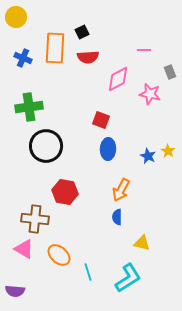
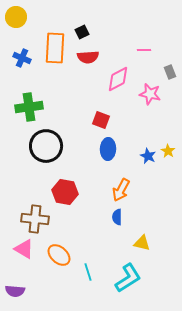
blue cross: moved 1 px left
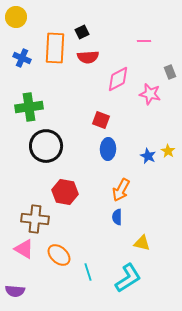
pink line: moved 9 px up
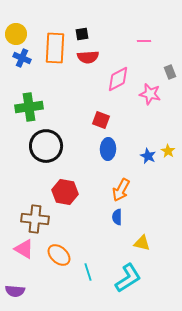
yellow circle: moved 17 px down
black square: moved 2 px down; rotated 16 degrees clockwise
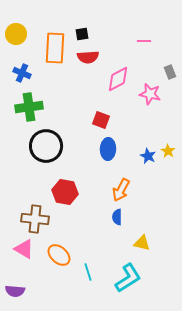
blue cross: moved 15 px down
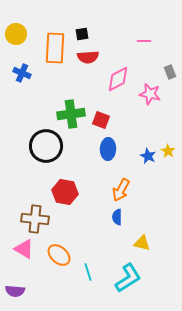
green cross: moved 42 px right, 7 px down
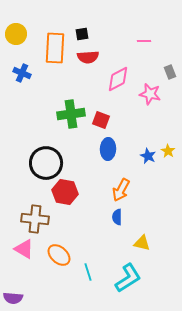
black circle: moved 17 px down
purple semicircle: moved 2 px left, 7 px down
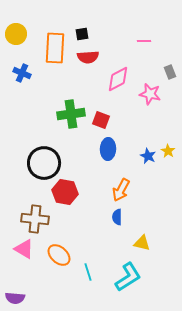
black circle: moved 2 px left
cyan L-shape: moved 1 px up
purple semicircle: moved 2 px right
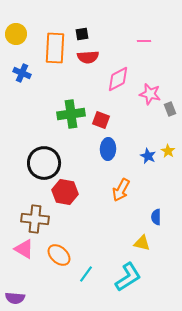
gray rectangle: moved 37 px down
blue semicircle: moved 39 px right
cyan line: moved 2 px left, 2 px down; rotated 54 degrees clockwise
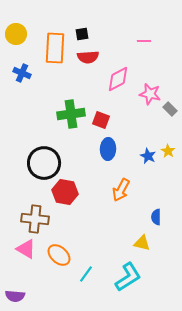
gray rectangle: rotated 24 degrees counterclockwise
pink triangle: moved 2 px right
purple semicircle: moved 2 px up
